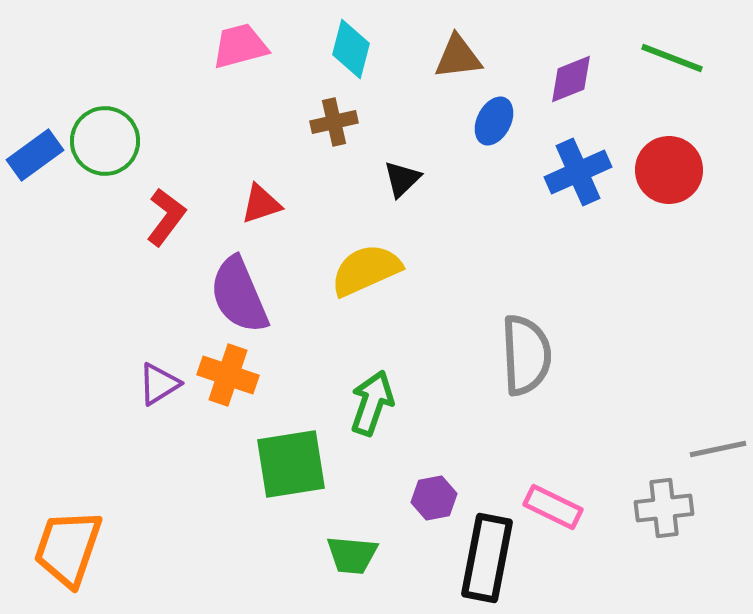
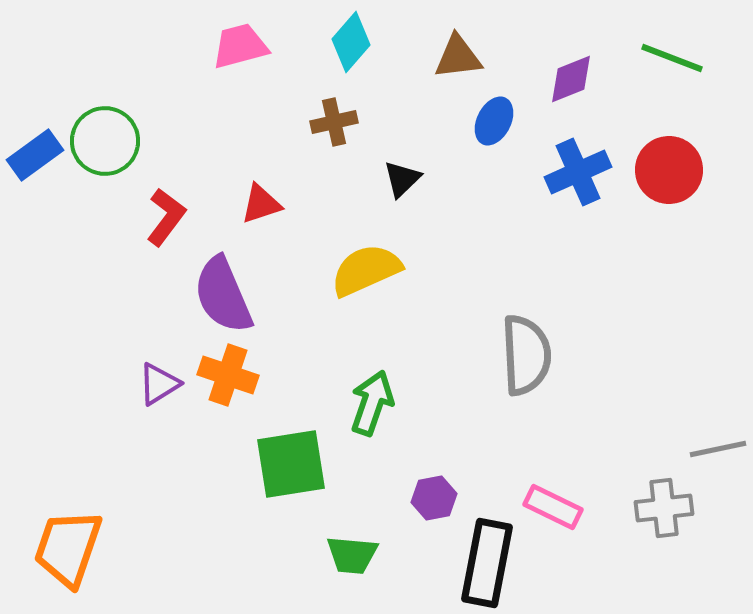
cyan diamond: moved 7 px up; rotated 26 degrees clockwise
purple semicircle: moved 16 px left
black rectangle: moved 5 px down
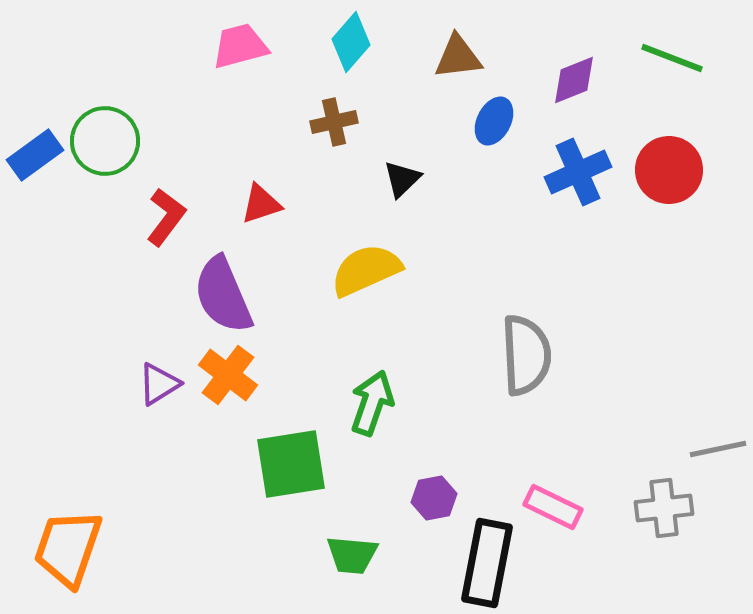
purple diamond: moved 3 px right, 1 px down
orange cross: rotated 18 degrees clockwise
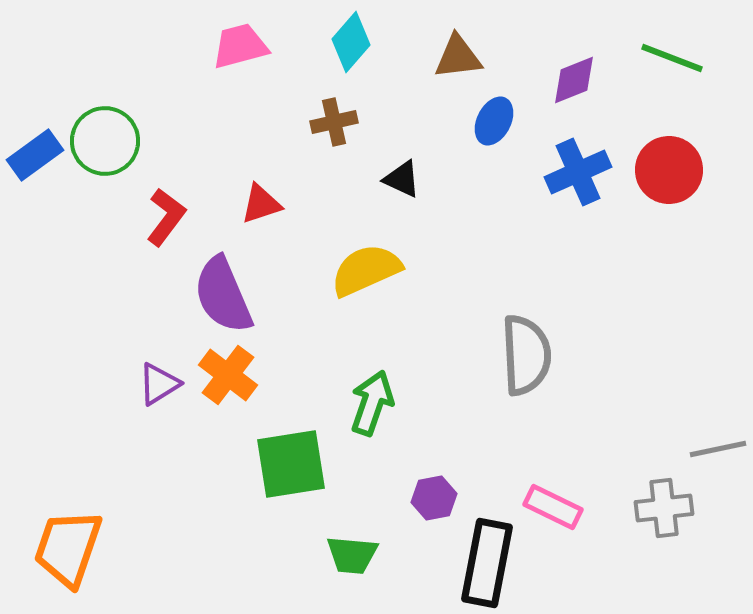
black triangle: rotated 51 degrees counterclockwise
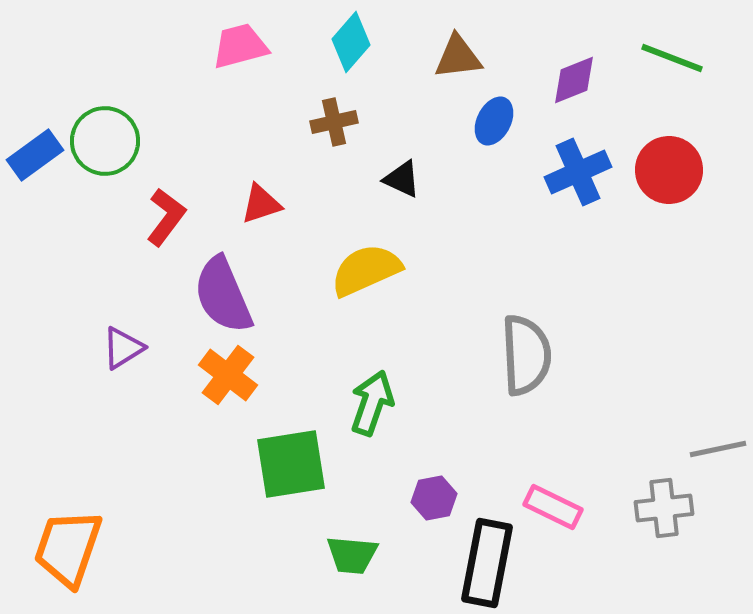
purple triangle: moved 36 px left, 36 px up
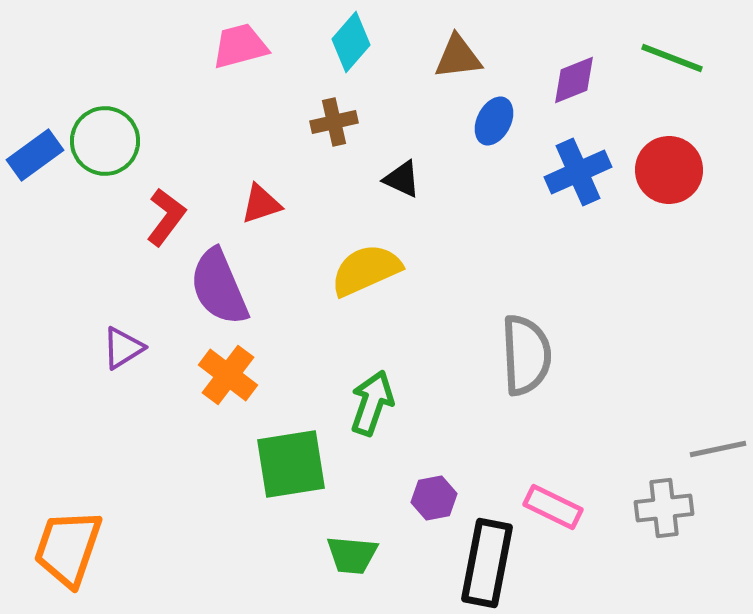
purple semicircle: moved 4 px left, 8 px up
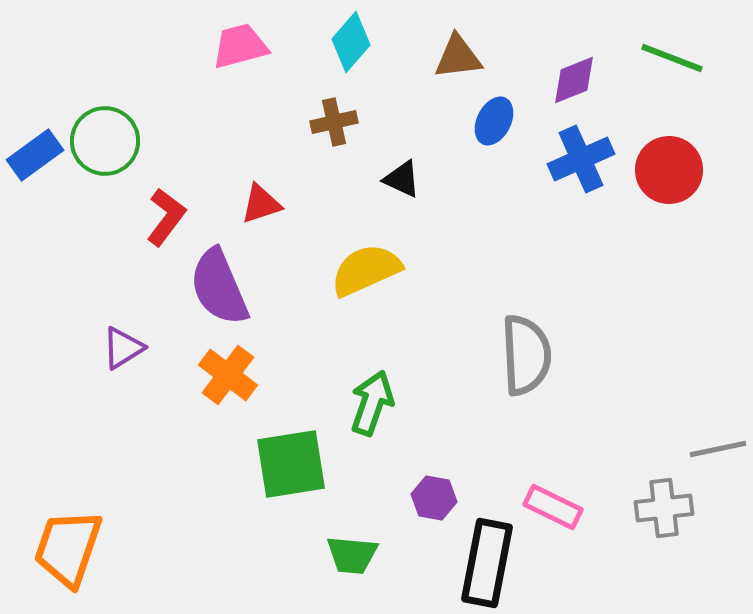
blue cross: moved 3 px right, 13 px up
purple hexagon: rotated 21 degrees clockwise
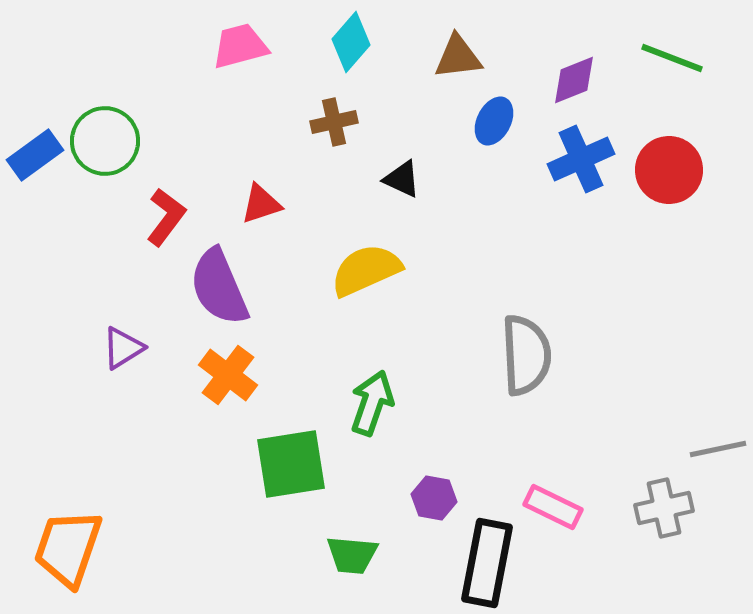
gray cross: rotated 6 degrees counterclockwise
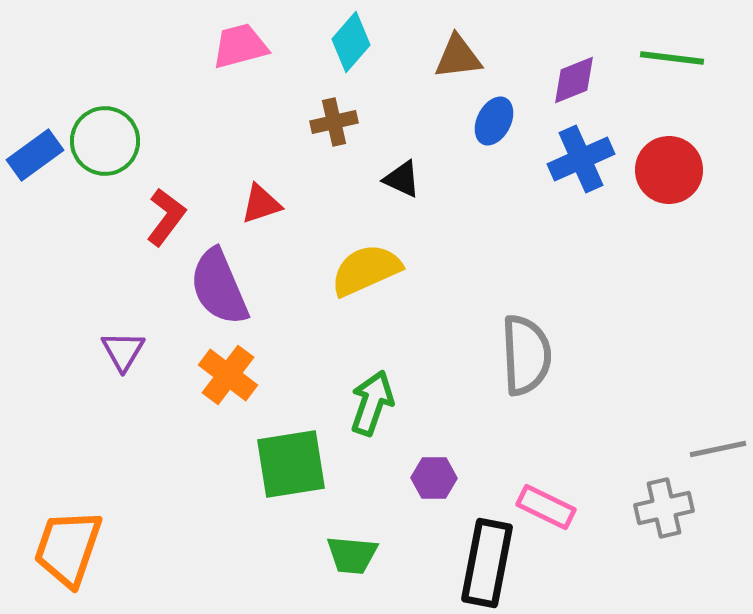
green line: rotated 14 degrees counterclockwise
purple triangle: moved 3 px down; rotated 27 degrees counterclockwise
purple hexagon: moved 20 px up; rotated 9 degrees counterclockwise
pink rectangle: moved 7 px left
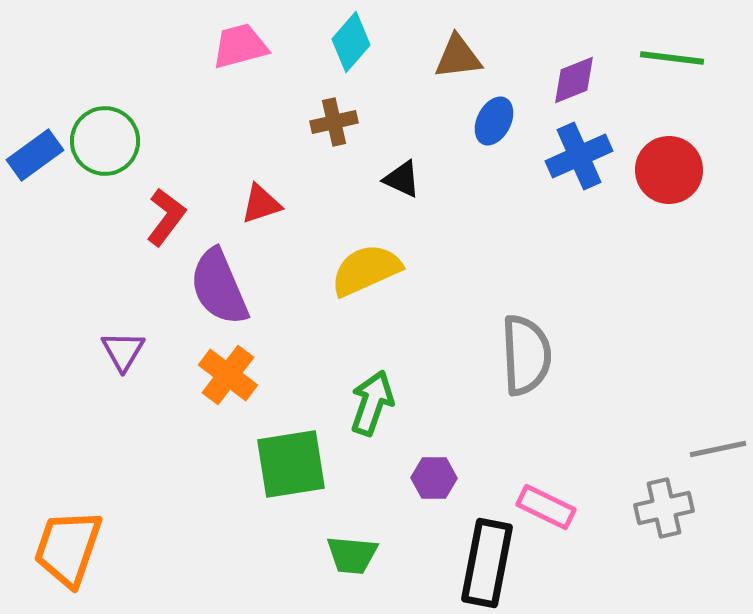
blue cross: moved 2 px left, 3 px up
